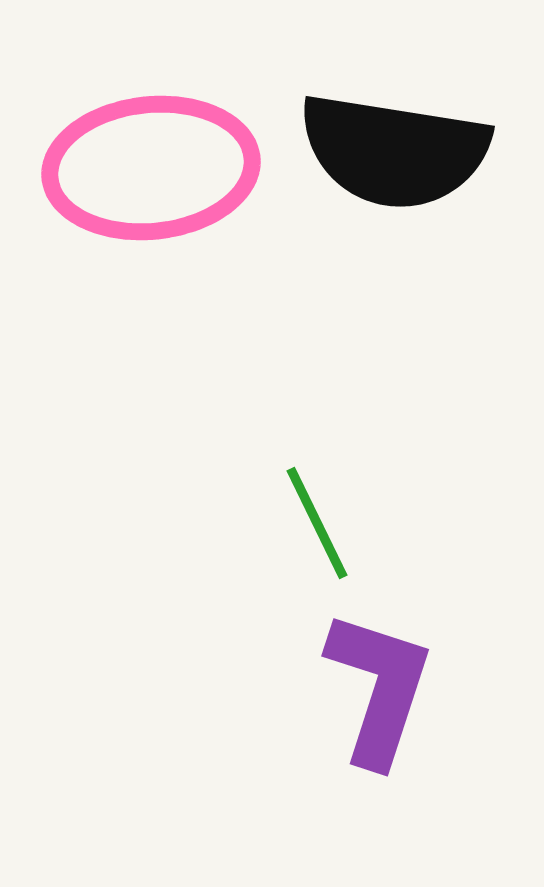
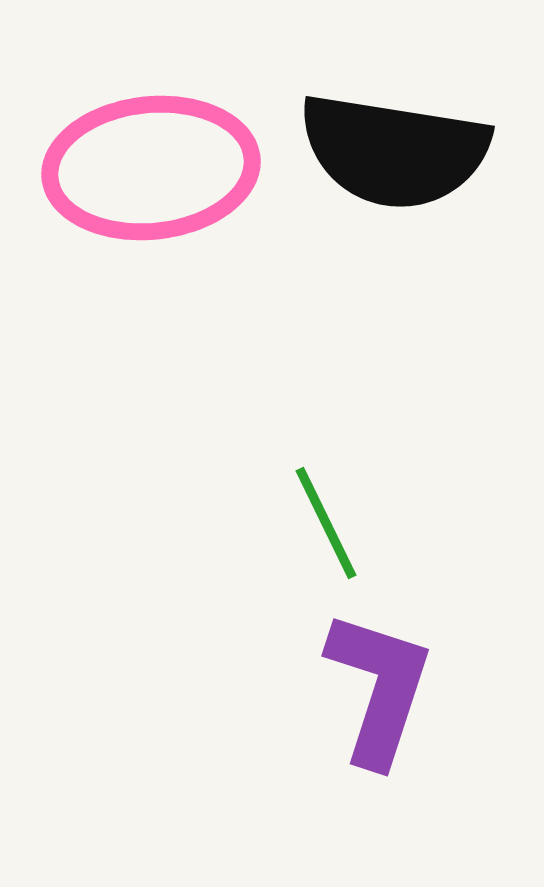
green line: moved 9 px right
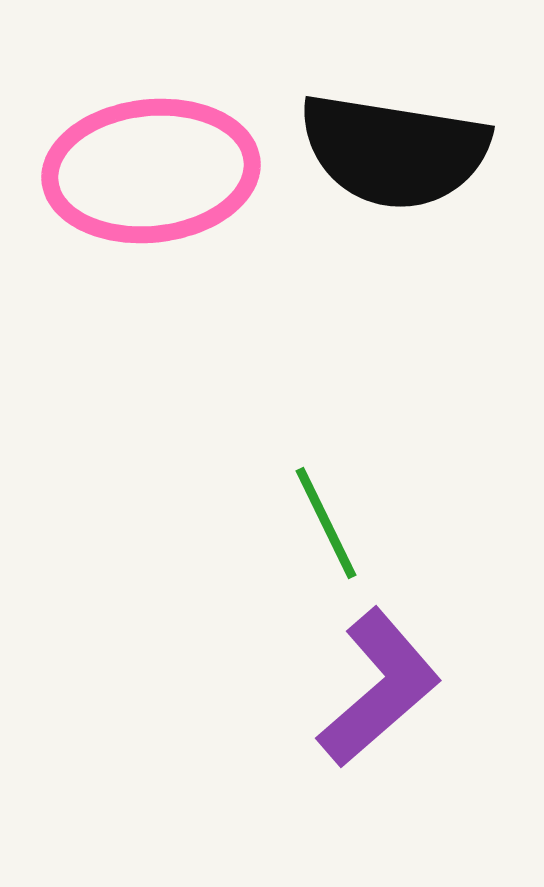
pink ellipse: moved 3 px down
purple L-shape: rotated 31 degrees clockwise
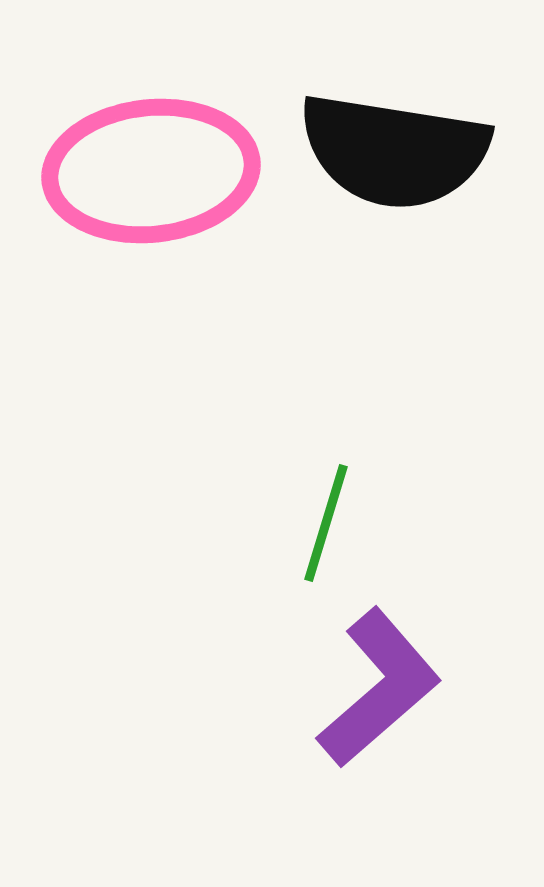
green line: rotated 43 degrees clockwise
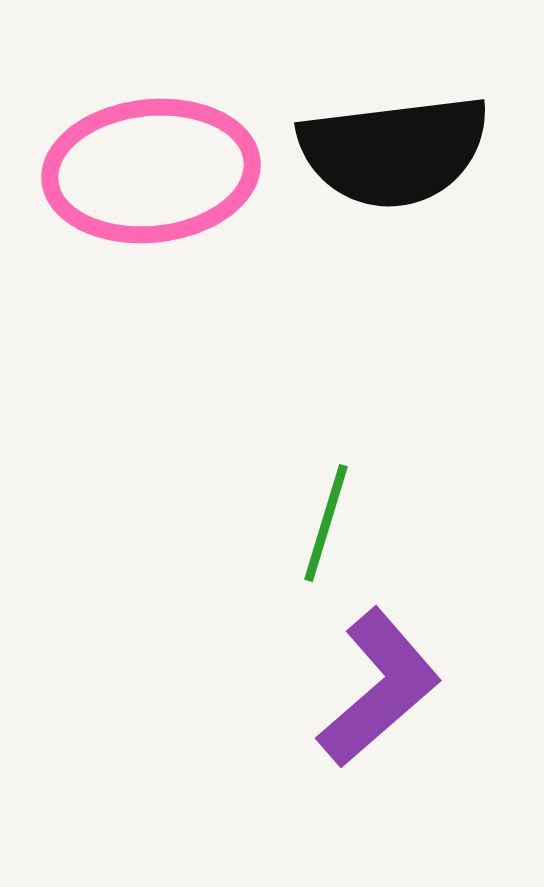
black semicircle: rotated 16 degrees counterclockwise
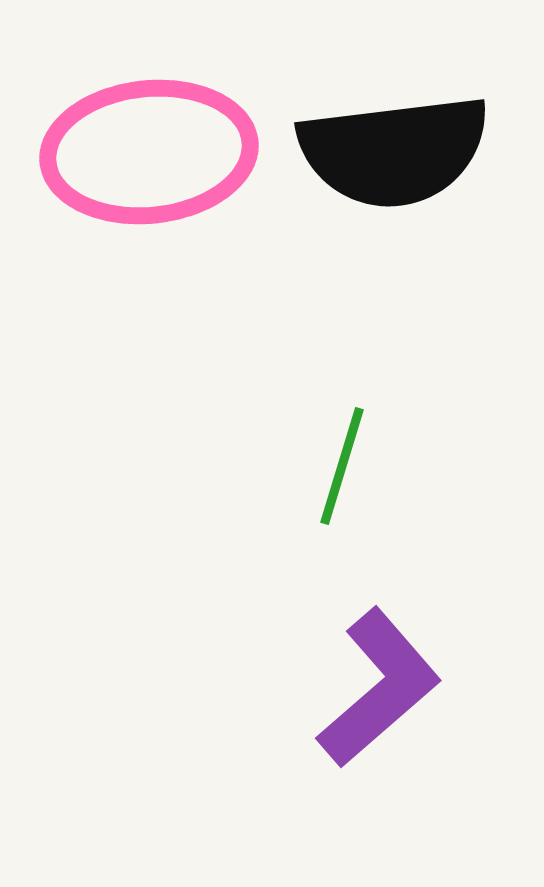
pink ellipse: moved 2 px left, 19 px up
green line: moved 16 px right, 57 px up
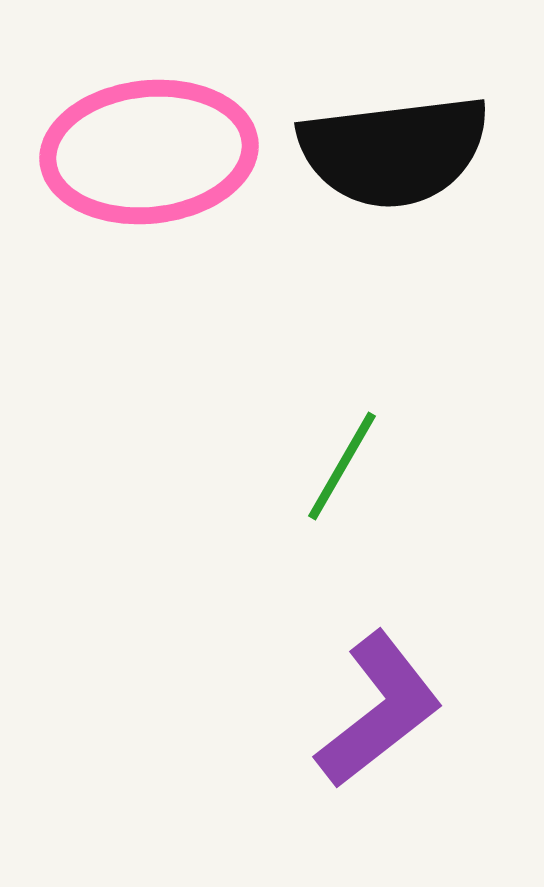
green line: rotated 13 degrees clockwise
purple L-shape: moved 22 px down; rotated 3 degrees clockwise
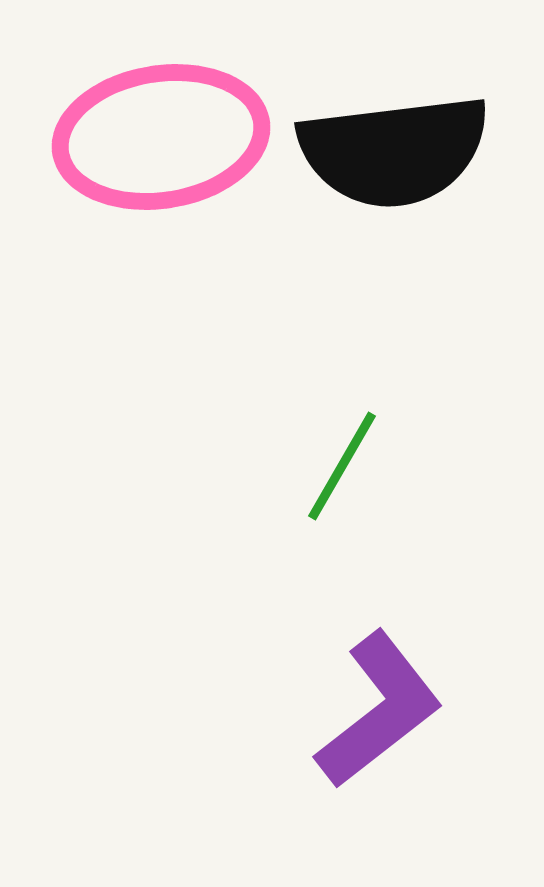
pink ellipse: moved 12 px right, 15 px up; rotated 3 degrees counterclockwise
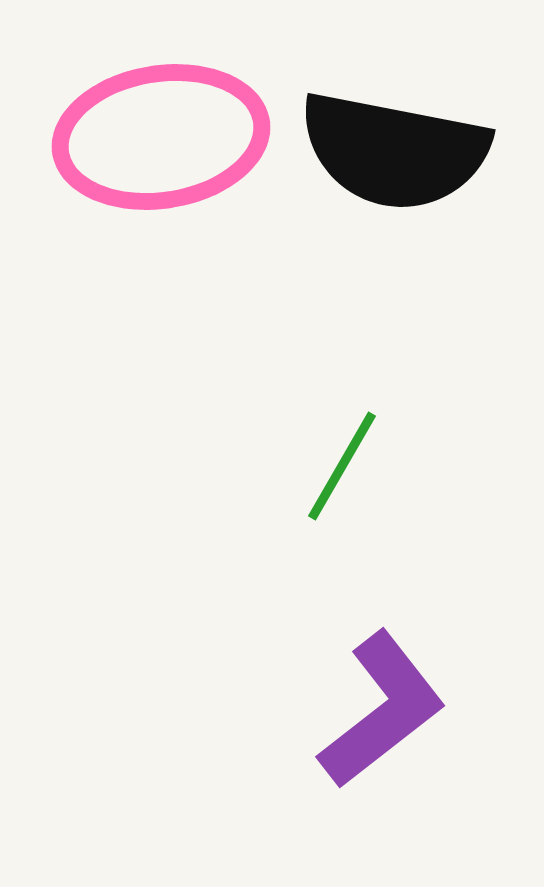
black semicircle: rotated 18 degrees clockwise
purple L-shape: moved 3 px right
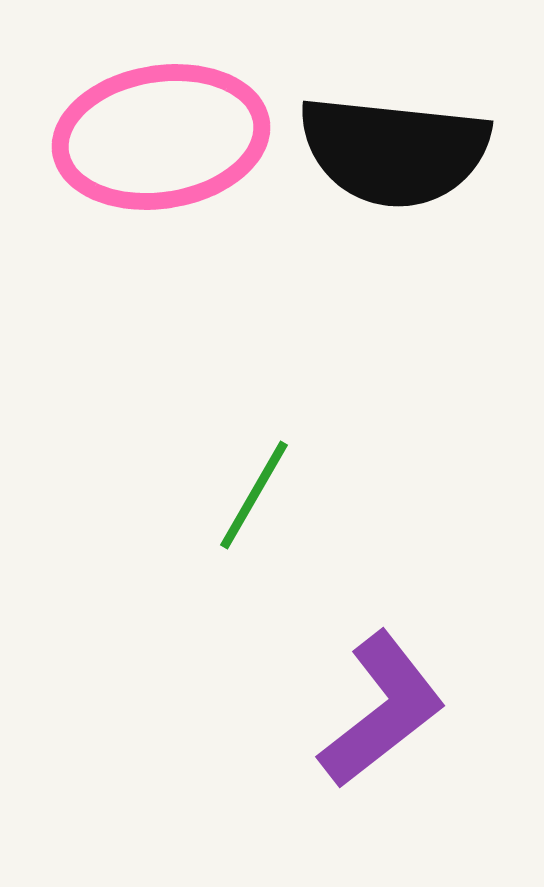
black semicircle: rotated 5 degrees counterclockwise
green line: moved 88 px left, 29 px down
